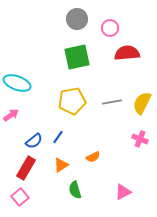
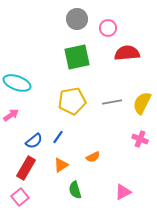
pink circle: moved 2 px left
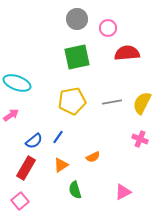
pink square: moved 4 px down
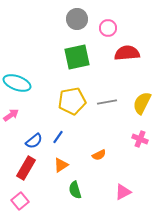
gray line: moved 5 px left
orange semicircle: moved 6 px right, 2 px up
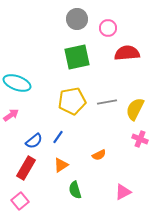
yellow semicircle: moved 7 px left, 6 px down
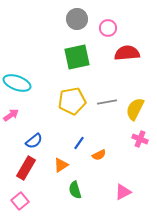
blue line: moved 21 px right, 6 px down
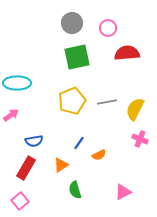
gray circle: moved 5 px left, 4 px down
cyan ellipse: rotated 20 degrees counterclockwise
yellow pentagon: rotated 12 degrees counterclockwise
blue semicircle: rotated 30 degrees clockwise
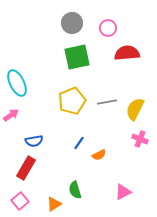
cyan ellipse: rotated 64 degrees clockwise
orange triangle: moved 7 px left, 39 px down
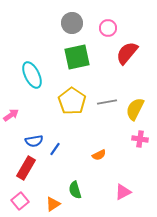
red semicircle: rotated 45 degrees counterclockwise
cyan ellipse: moved 15 px right, 8 px up
yellow pentagon: rotated 16 degrees counterclockwise
pink cross: rotated 14 degrees counterclockwise
blue line: moved 24 px left, 6 px down
orange triangle: moved 1 px left
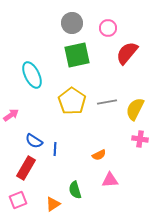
green square: moved 2 px up
blue semicircle: rotated 42 degrees clockwise
blue line: rotated 32 degrees counterclockwise
pink triangle: moved 13 px left, 12 px up; rotated 24 degrees clockwise
pink square: moved 2 px left, 1 px up; rotated 18 degrees clockwise
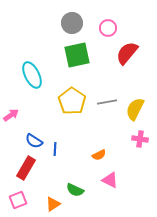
pink triangle: rotated 30 degrees clockwise
green semicircle: rotated 48 degrees counterclockwise
